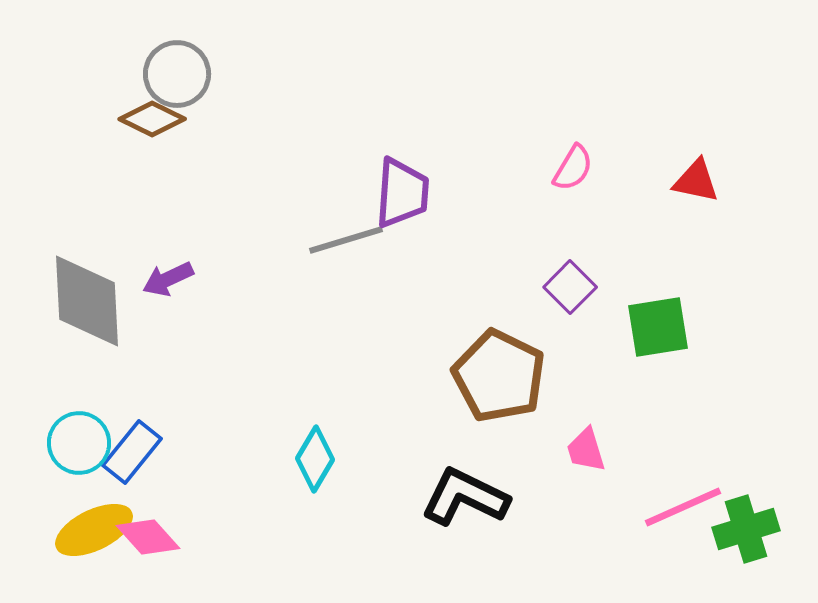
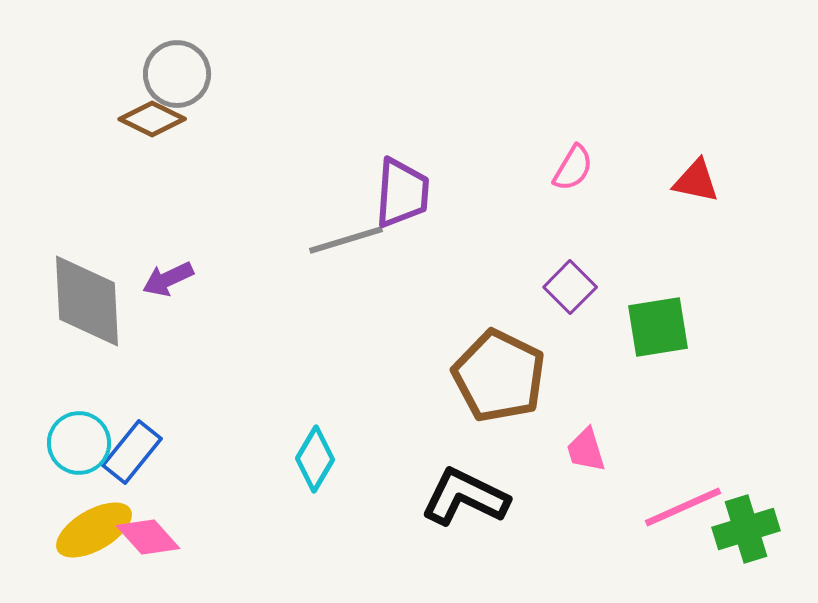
yellow ellipse: rotated 4 degrees counterclockwise
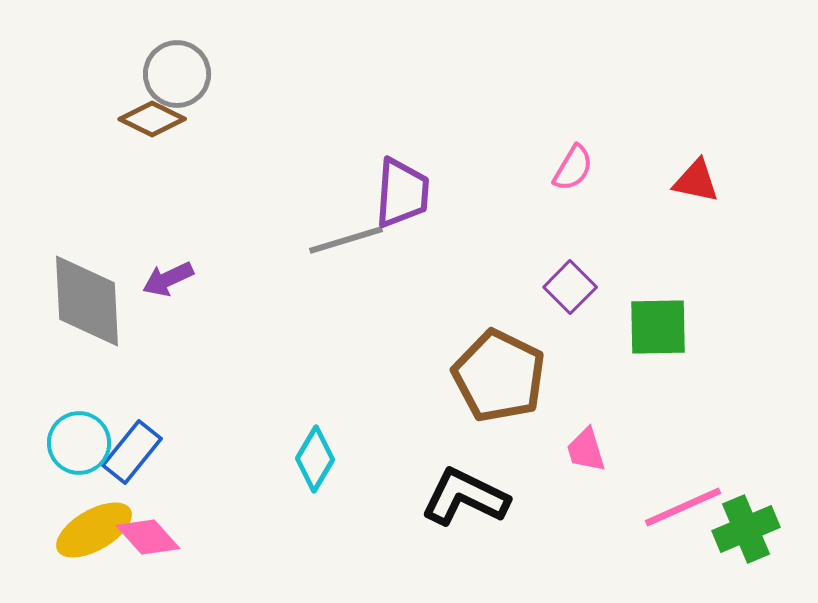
green square: rotated 8 degrees clockwise
green cross: rotated 6 degrees counterclockwise
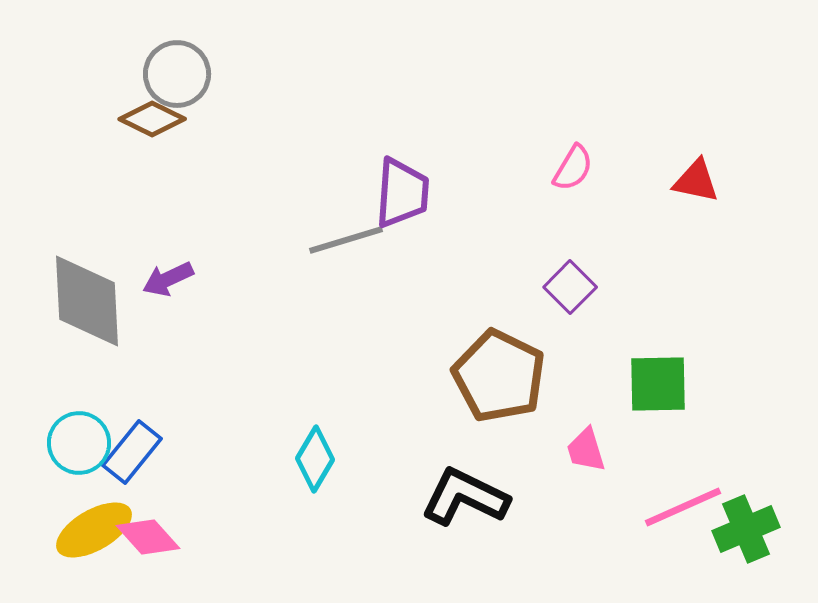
green square: moved 57 px down
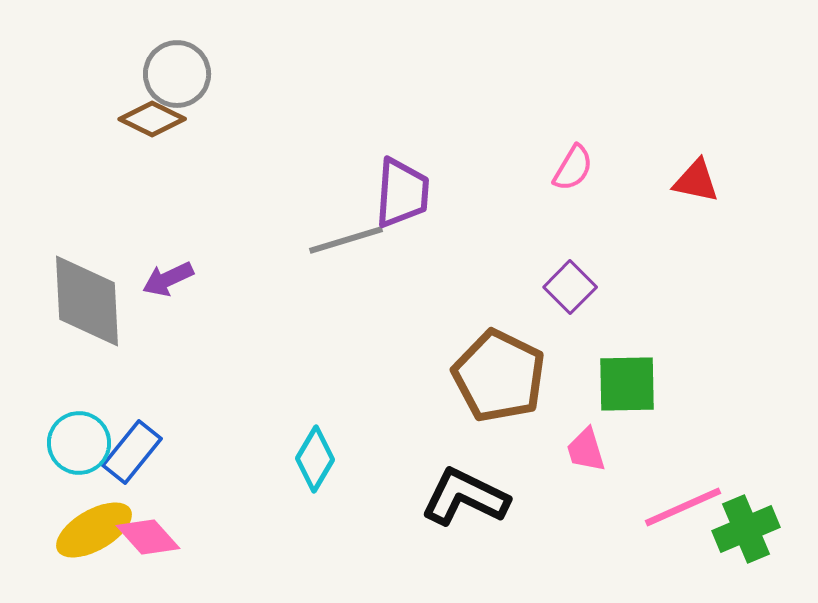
green square: moved 31 px left
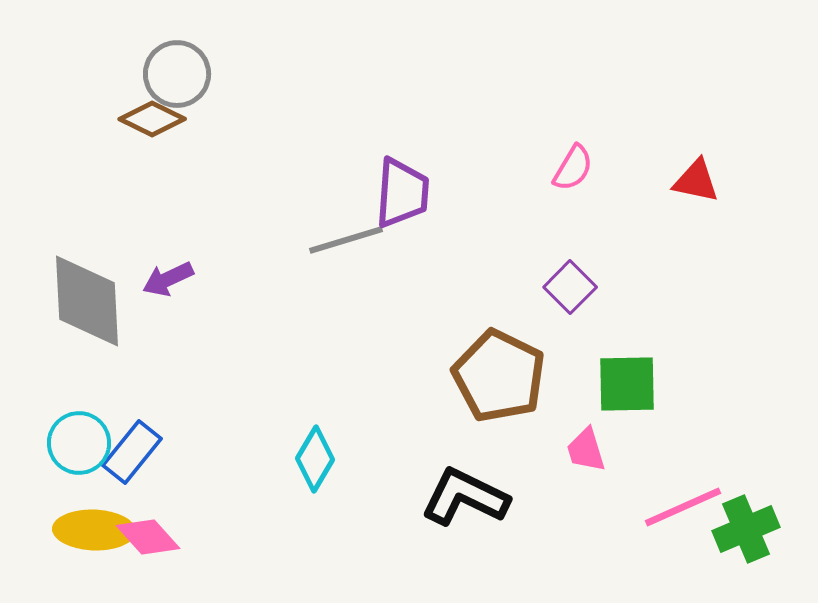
yellow ellipse: rotated 32 degrees clockwise
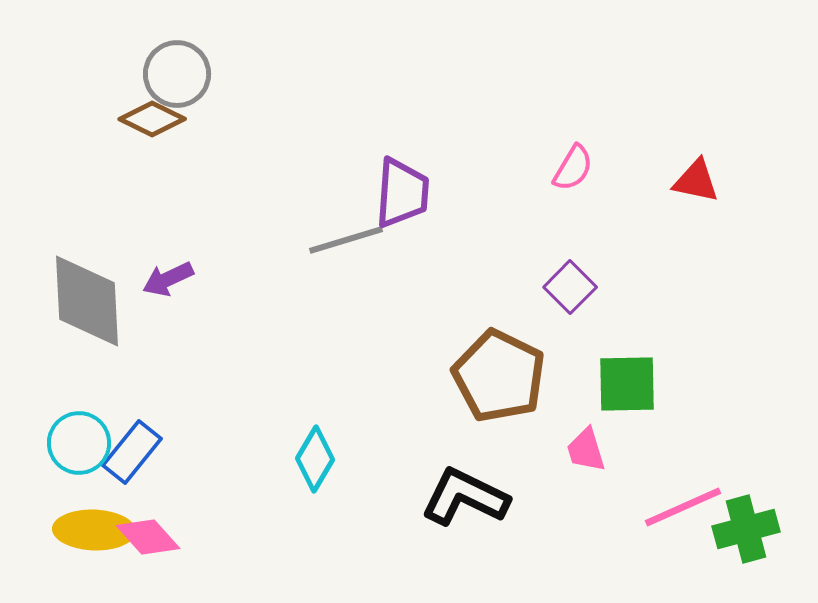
green cross: rotated 8 degrees clockwise
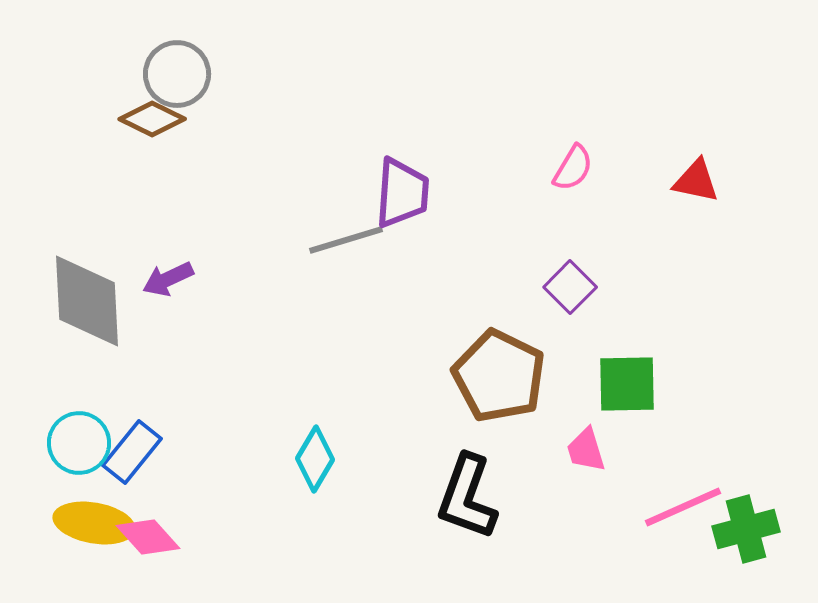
black L-shape: moved 2 px right; rotated 96 degrees counterclockwise
yellow ellipse: moved 7 px up; rotated 8 degrees clockwise
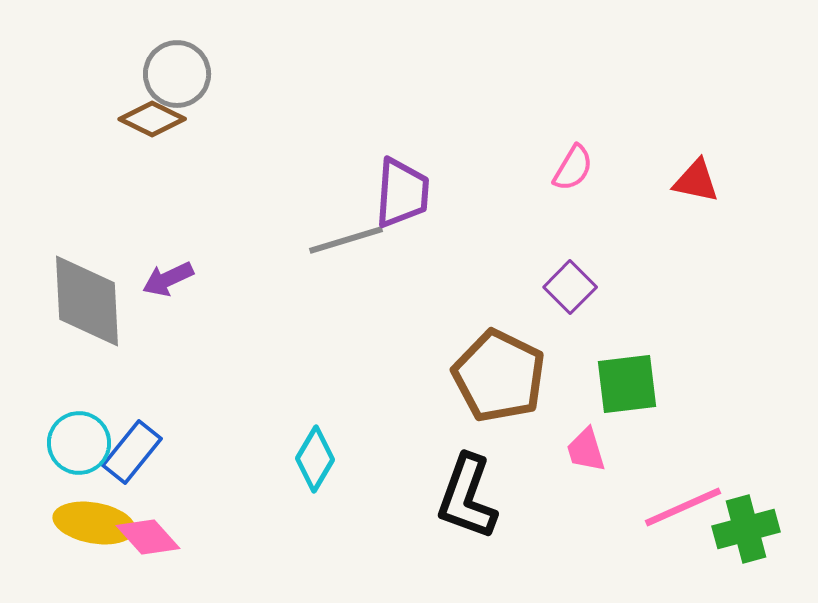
green square: rotated 6 degrees counterclockwise
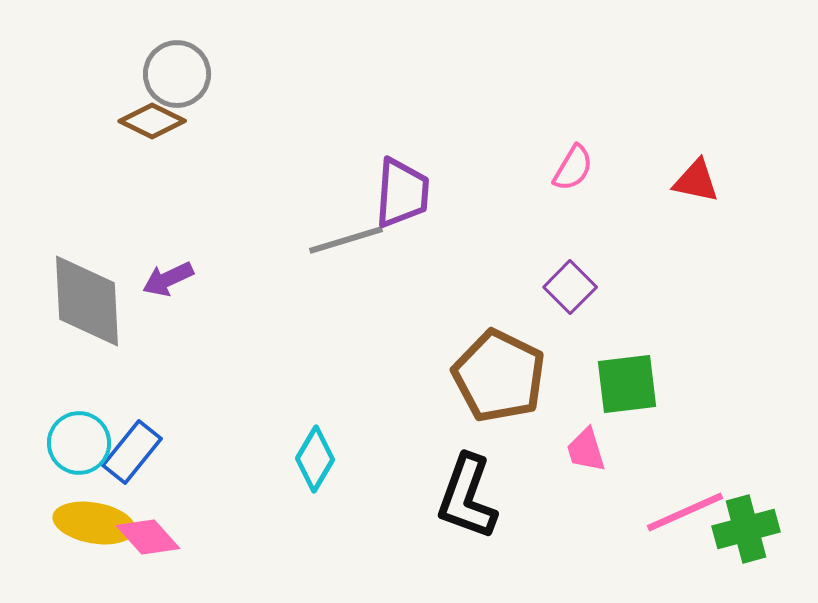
brown diamond: moved 2 px down
pink line: moved 2 px right, 5 px down
